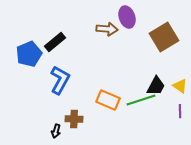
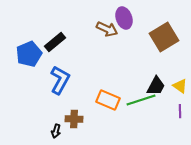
purple ellipse: moved 3 px left, 1 px down
brown arrow: rotated 20 degrees clockwise
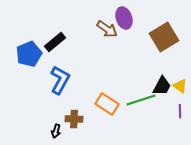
brown arrow: rotated 10 degrees clockwise
black trapezoid: moved 6 px right
orange rectangle: moved 1 px left, 4 px down; rotated 10 degrees clockwise
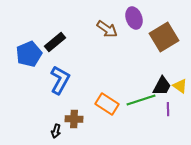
purple ellipse: moved 10 px right
purple line: moved 12 px left, 2 px up
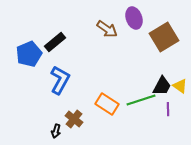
brown cross: rotated 36 degrees clockwise
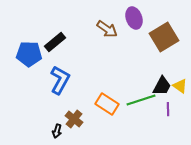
blue pentagon: rotated 25 degrees clockwise
black arrow: moved 1 px right
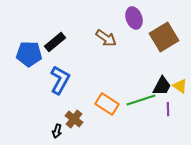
brown arrow: moved 1 px left, 9 px down
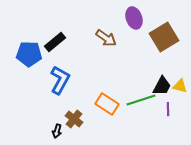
yellow triangle: rotated 21 degrees counterclockwise
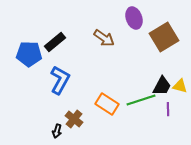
brown arrow: moved 2 px left
